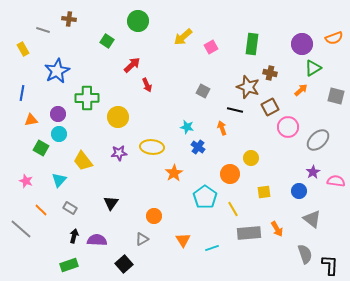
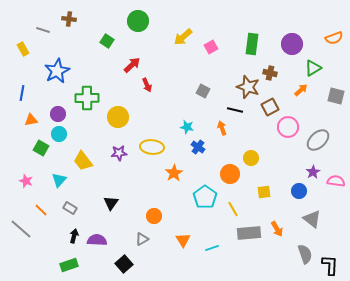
purple circle at (302, 44): moved 10 px left
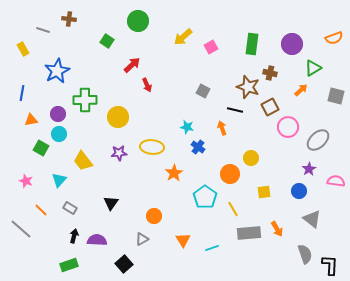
green cross at (87, 98): moved 2 px left, 2 px down
purple star at (313, 172): moved 4 px left, 3 px up
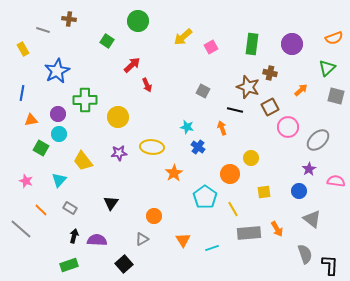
green triangle at (313, 68): moved 14 px right; rotated 12 degrees counterclockwise
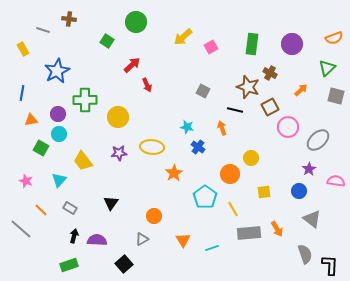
green circle at (138, 21): moved 2 px left, 1 px down
brown cross at (270, 73): rotated 16 degrees clockwise
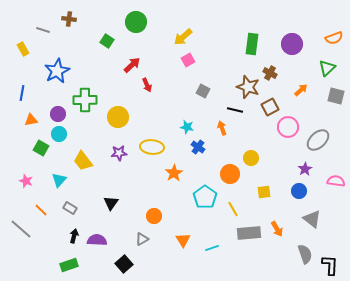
pink square at (211, 47): moved 23 px left, 13 px down
purple star at (309, 169): moved 4 px left
